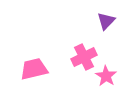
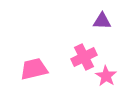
purple triangle: moved 4 px left; rotated 48 degrees clockwise
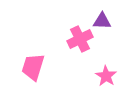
pink cross: moved 4 px left, 18 px up
pink trapezoid: moved 1 px left, 2 px up; rotated 60 degrees counterclockwise
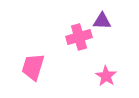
pink cross: moved 1 px left, 2 px up; rotated 10 degrees clockwise
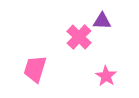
pink cross: rotated 30 degrees counterclockwise
pink trapezoid: moved 2 px right, 2 px down
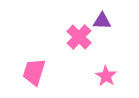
pink trapezoid: moved 1 px left, 3 px down
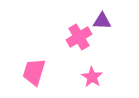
pink cross: rotated 15 degrees clockwise
pink star: moved 14 px left, 1 px down
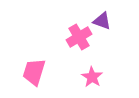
purple triangle: rotated 18 degrees clockwise
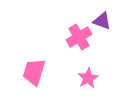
pink star: moved 4 px left, 1 px down; rotated 10 degrees clockwise
